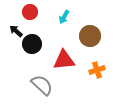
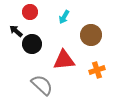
brown circle: moved 1 px right, 1 px up
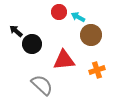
red circle: moved 29 px right
cyan arrow: moved 14 px right; rotated 88 degrees clockwise
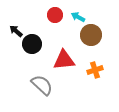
red circle: moved 4 px left, 3 px down
orange cross: moved 2 px left
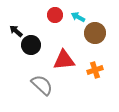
brown circle: moved 4 px right, 2 px up
black circle: moved 1 px left, 1 px down
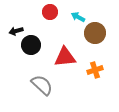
red circle: moved 5 px left, 3 px up
black arrow: rotated 56 degrees counterclockwise
red triangle: moved 1 px right, 3 px up
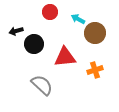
cyan arrow: moved 2 px down
black circle: moved 3 px right, 1 px up
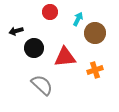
cyan arrow: rotated 88 degrees clockwise
black circle: moved 4 px down
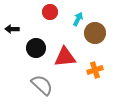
black arrow: moved 4 px left, 2 px up; rotated 16 degrees clockwise
black circle: moved 2 px right
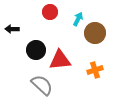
black circle: moved 2 px down
red triangle: moved 5 px left, 3 px down
